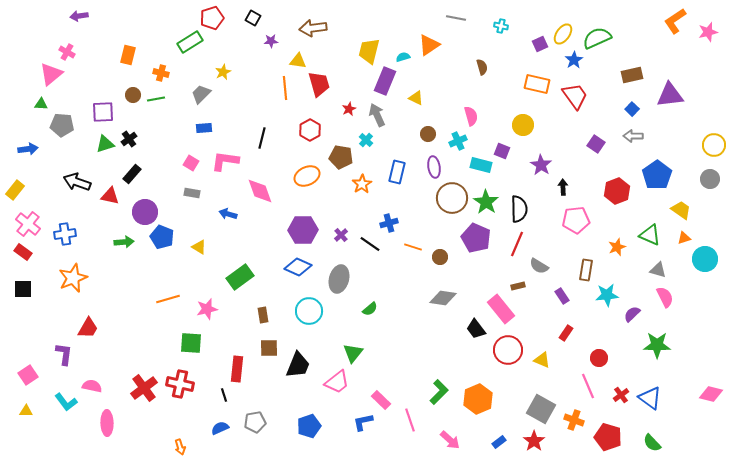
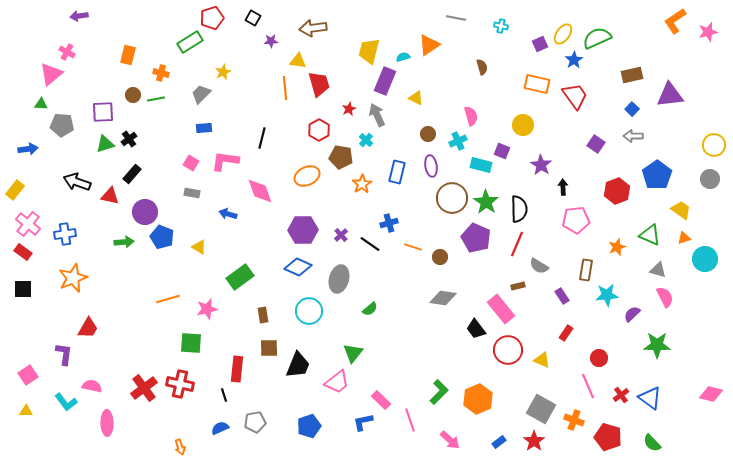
red hexagon at (310, 130): moved 9 px right
purple ellipse at (434, 167): moved 3 px left, 1 px up
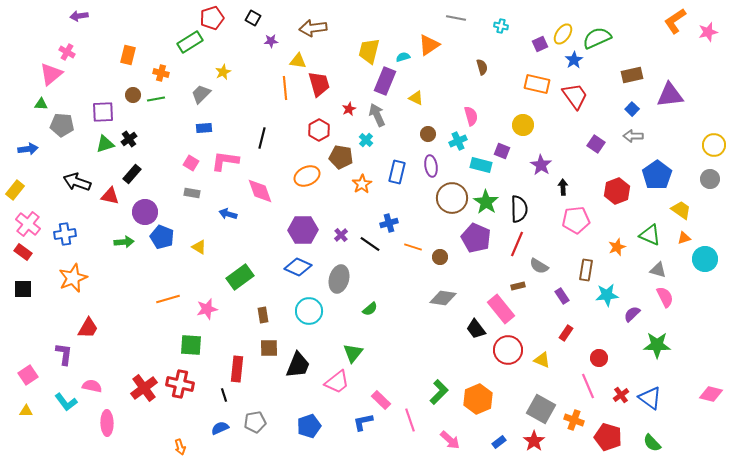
green square at (191, 343): moved 2 px down
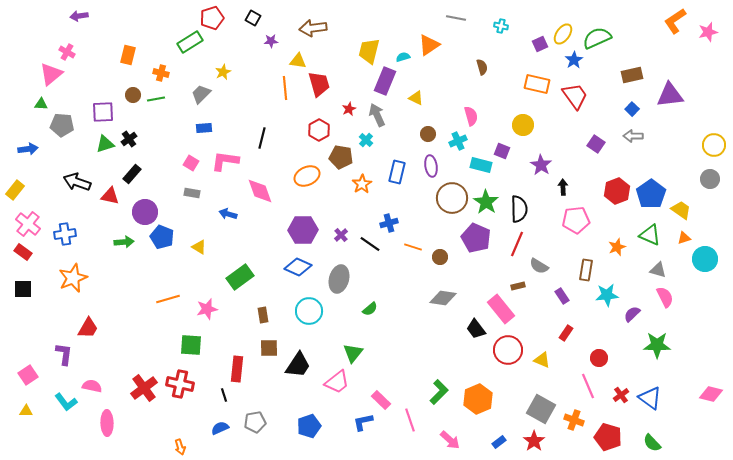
blue pentagon at (657, 175): moved 6 px left, 19 px down
black trapezoid at (298, 365): rotated 12 degrees clockwise
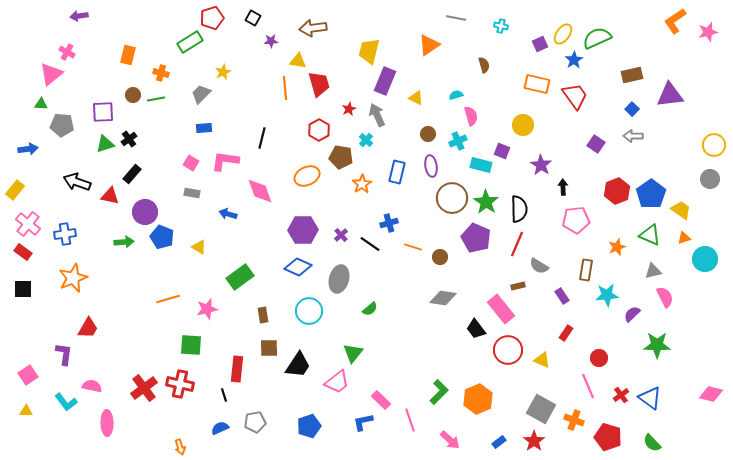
cyan semicircle at (403, 57): moved 53 px right, 38 px down
brown semicircle at (482, 67): moved 2 px right, 2 px up
gray triangle at (658, 270): moved 5 px left, 1 px down; rotated 30 degrees counterclockwise
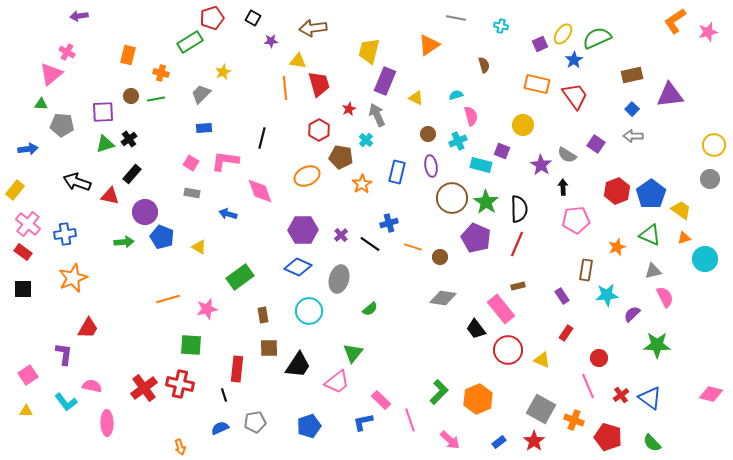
brown circle at (133, 95): moved 2 px left, 1 px down
gray semicircle at (539, 266): moved 28 px right, 111 px up
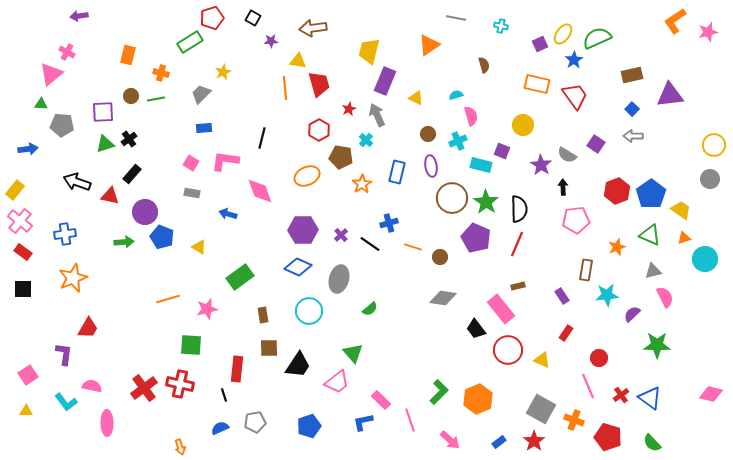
pink cross at (28, 224): moved 8 px left, 3 px up
green triangle at (353, 353): rotated 20 degrees counterclockwise
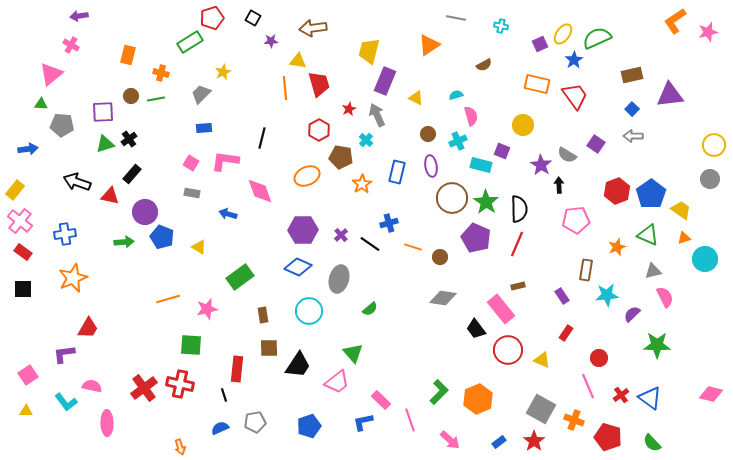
pink cross at (67, 52): moved 4 px right, 7 px up
brown semicircle at (484, 65): rotated 77 degrees clockwise
black arrow at (563, 187): moved 4 px left, 2 px up
green triangle at (650, 235): moved 2 px left
purple L-shape at (64, 354): rotated 105 degrees counterclockwise
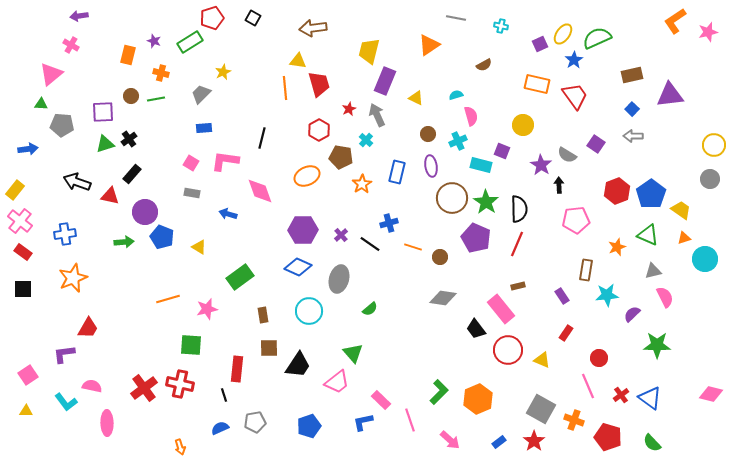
purple star at (271, 41): moved 117 px left; rotated 24 degrees clockwise
